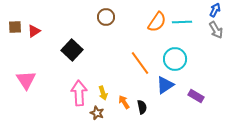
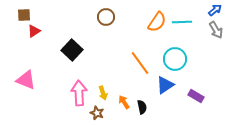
blue arrow: rotated 24 degrees clockwise
brown square: moved 9 px right, 12 px up
pink triangle: rotated 35 degrees counterclockwise
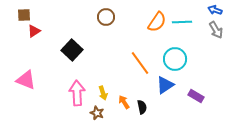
blue arrow: rotated 120 degrees counterclockwise
pink arrow: moved 2 px left
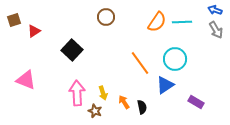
brown square: moved 10 px left, 5 px down; rotated 16 degrees counterclockwise
purple rectangle: moved 6 px down
brown star: moved 2 px left, 2 px up
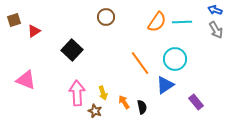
purple rectangle: rotated 21 degrees clockwise
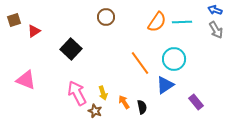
black square: moved 1 px left, 1 px up
cyan circle: moved 1 px left
pink arrow: rotated 25 degrees counterclockwise
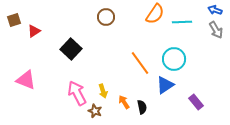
orange semicircle: moved 2 px left, 8 px up
yellow arrow: moved 2 px up
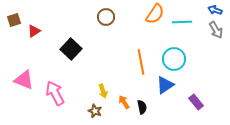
orange line: moved 1 px right, 1 px up; rotated 25 degrees clockwise
pink triangle: moved 2 px left
pink arrow: moved 22 px left
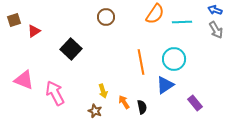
purple rectangle: moved 1 px left, 1 px down
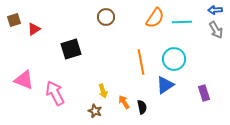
blue arrow: rotated 24 degrees counterclockwise
orange semicircle: moved 4 px down
red triangle: moved 2 px up
black square: rotated 30 degrees clockwise
purple rectangle: moved 9 px right, 10 px up; rotated 21 degrees clockwise
